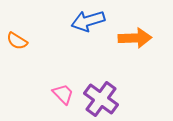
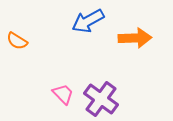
blue arrow: rotated 12 degrees counterclockwise
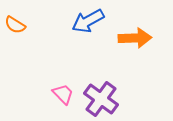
orange semicircle: moved 2 px left, 16 px up
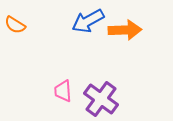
orange arrow: moved 10 px left, 8 px up
pink trapezoid: moved 3 px up; rotated 140 degrees counterclockwise
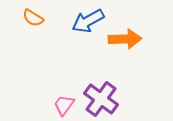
orange semicircle: moved 18 px right, 7 px up
orange arrow: moved 9 px down
pink trapezoid: moved 1 px right, 14 px down; rotated 40 degrees clockwise
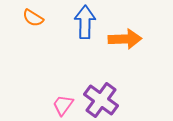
blue arrow: moved 3 px left, 1 px down; rotated 120 degrees clockwise
purple cross: moved 1 px down
pink trapezoid: moved 1 px left
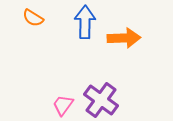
orange arrow: moved 1 px left, 1 px up
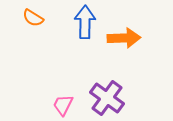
purple cross: moved 6 px right, 2 px up
pink trapezoid: rotated 10 degrees counterclockwise
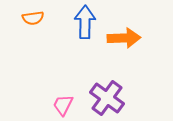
orange semicircle: rotated 40 degrees counterclockwise
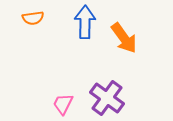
orange arrow: rotated 56 degrees clockwise
pink trapezoid: moved 1 px up
